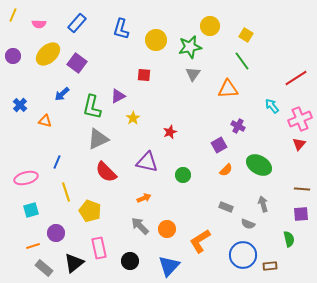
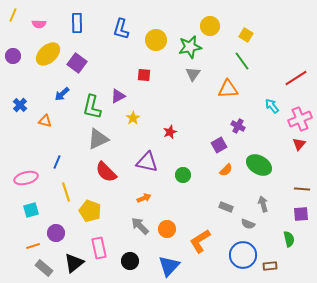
blue rectangle at (77, 23): rotated 42 degrees counterclockwise
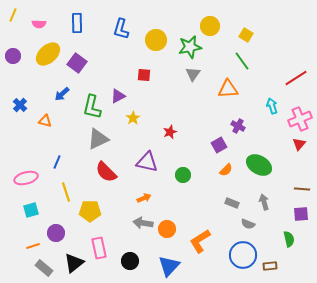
cyan arrow at (272, 106): rotated 21 degrees clockwise
gray arrow at (263, 204): moved 1 px right, 2 px up
gray rectangle at (226, 207): moved 6 px right, 4 px up
yellow pentagon at (90, 211): rotated 20 degrees counterclockwise
gray arrow at (140, 226): moved 3 px right, 3 px up; rotated 36 degrees counterclockwise
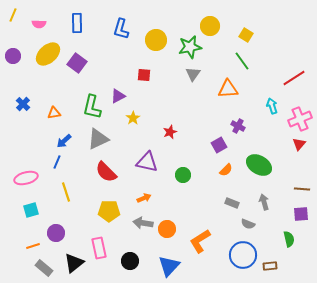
red line at (296, 78): moved 2 px left
blue arrow at (62, 94): moved 2 px right, 47 px down
blue cross at (20, 105): moved 3 px right, 1 px up
orange triangle at (45, 121): moved 9 px right, 8 px up; rotated 24 degrees counterclockwise
yellow pentagon at (90, 211): moved 19 px right
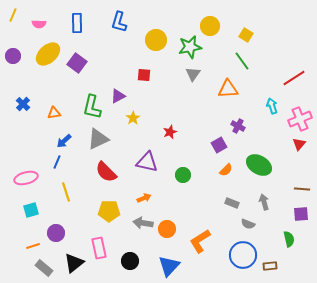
blue L-shape at (121, 29): moved 2 px left, 7 px up
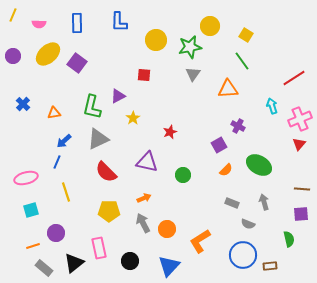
blue L-shape at (119, 22): rotated 15 degrees counterclockwise
gray arrow at (143, 223): rotated 54 degrees clockwise
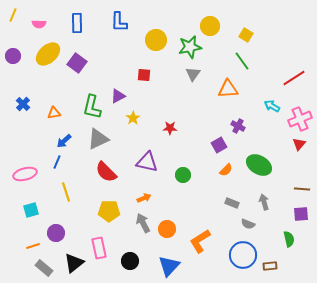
cyan arrow at (272, 106): rotated 42 degrees counterclockwise
red star at (170, 132): moved 4 px up; rotated 24 degrees clockwise
pink ellipse at (26, 178): moved 1 px left, 4 px up
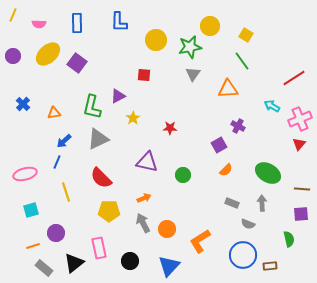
green ellipse at (259, 165): moved 9 px right, 8 px down
red semicircle at (106, 172): moved 5 px left, 6 px down
gray arrow at (264, 202): moved 2 px left, 1 px down; rotated 14 degrees clockwise
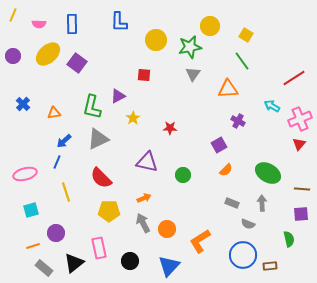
blue rectangle at (77, 23): moved 5 px left, 1 px down
purple cross at (238, 126): moved 5 px up
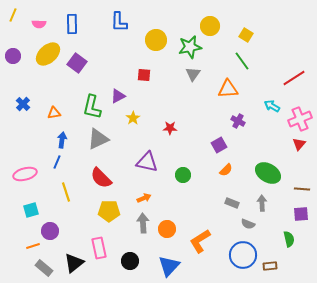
blue arrow at (64, 141): moved 2 px left, 1 px up; rotated 140 degrees clockwise
gray arrow at (143, 223): rotated 24 degrees clockwise
purple circle at (56, 233): moved 6 px left, 2 px up
